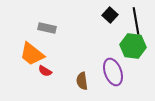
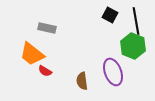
black square: rotated 14 degrees counterclockwise
green hexagon: rotated 15 degrees clockwise
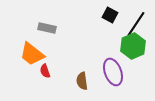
black line: moved 3 px down; rotated 44 degrees clockwise
green hexagon: rotated 15 degrees clockwise
red semicircle: rotated 40 degrees clockwise
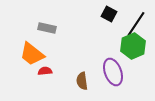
black square: moved 1 px left, 1 px up
red semicircle: rotated 104 degrees clockwise
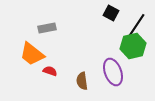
black square: moved 2 px right, 1 px up
black line: moved 2 px down
gray rectangle: rotated 24 degrees counterclockwise
green hexagon: rotated 10 degrees clockwise
red semicircle: moved 5 px right; rotated 24 degrees clockwise
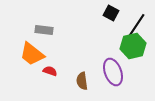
gray rectangle: moved 3 px left, 2 px down; rotated 18 degrees clockwise
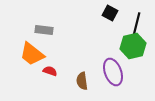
black square: moved 1 px left
black line: rotated 20 degrees counterclockwise
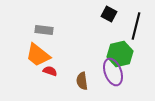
black square: moved 1 px left, 1 px down
green hexagon: moved 13 px left, 8 px down
orange trapezoid: moved 6 px right, 1 px down
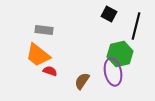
purple ellipse: rotated 8 degrees clockwise
brown semicircle: rotated 42 degrees clockwise
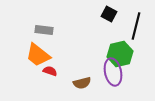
brown semicircle: moved 2 px down; rotated 138 degrees counterclockwise
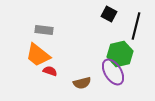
purple ellipse: rotated 20 degrees counterclockwise
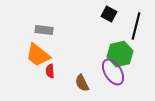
red semicircle: rotated 112 degrees counterclockwise
brown semicircle: rotated 78 degrees clockwise
